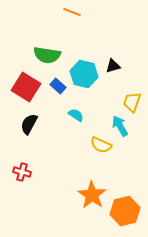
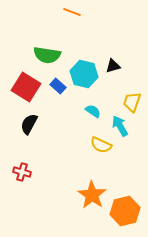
cyan semicircle: moved 17 px right, 4 px up
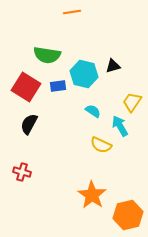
orange line: rotated 30 degrees counterclockwise
blue rectangle: rotated 49 degrees counterclockwise
yellow trapezoid: rotated 15 degrees clockwise
orange hexagon: moved 3 px right, 4 px down
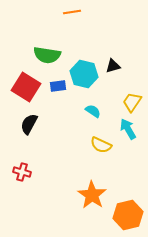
cyan arrow: moved 8 px right, 3 px down
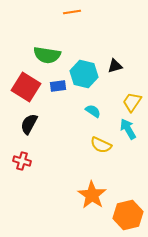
black triangle: moved 2 px right
red cross: moved 11 px up
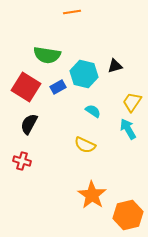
blue rectangle: moved 1 px down; rotated 21 degrees counterclockwise
yellow semicircle: moved 16 px left
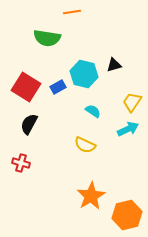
green semicircle: moved 17 px up
black triangle: moved 1 px left, 1 px up
cyan arrow: rotated 95 degrees clockwise
red cross: moved 1 px left, 2 px down
orange star: moved 1 px left, 1 px down; rotated 8 degrees clockwise
orange hexagon: moved 1 px left
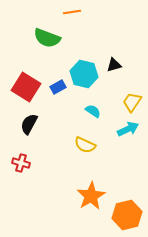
green semicircle: rotated 12 degrees clockwise
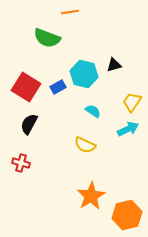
orange line: moved 2 px left
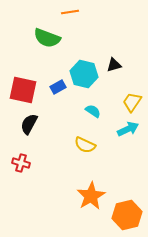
red square: moved 3 px left, 3 px down; rotated 20 degrees counterclockwise
